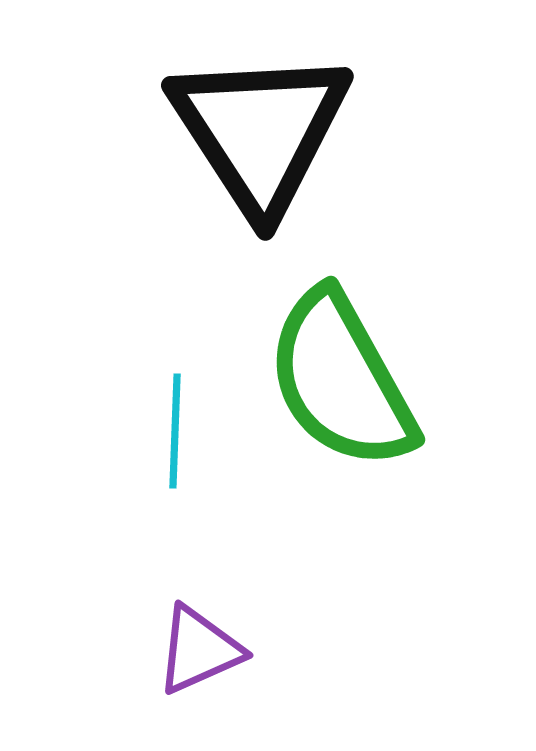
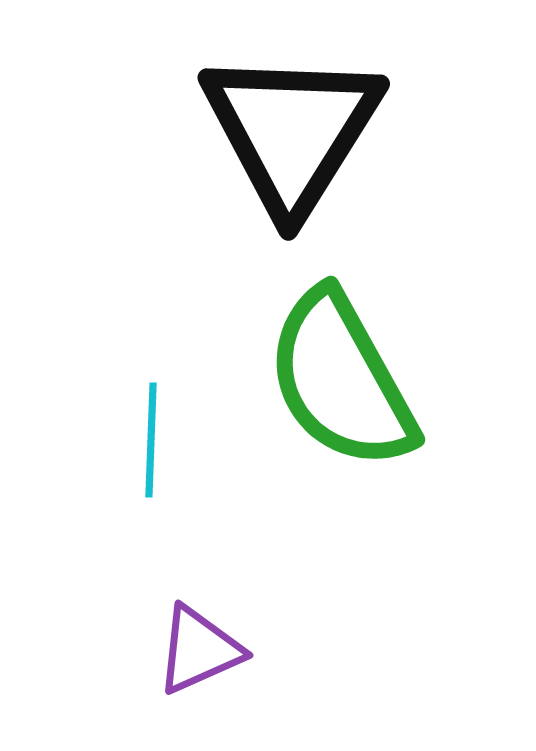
black triangle: moved 32 px right; rotated 5 degrees clockwise
cyan line: moved 24 px left, 9 px down
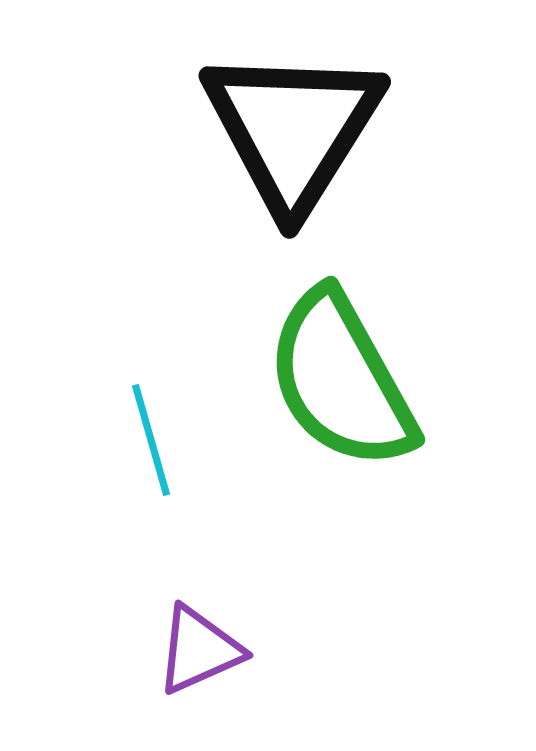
black triangle: moved 1 px right, 2 px up
cyan line: rotated 18 degrees counterclockwise
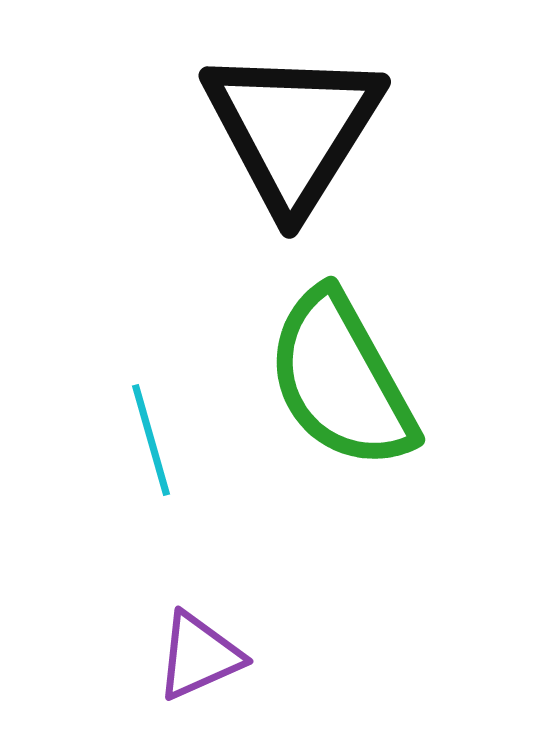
purple triangle: moved 6 px down
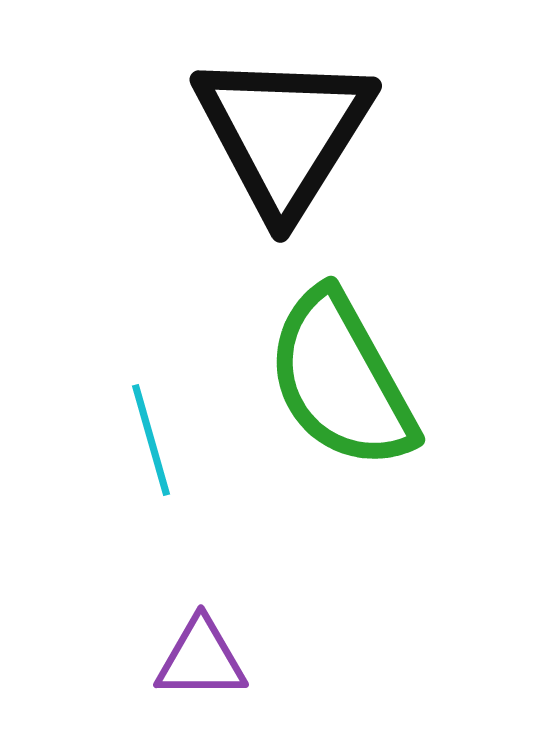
black triangle: moved 9 px left, 4 px down
purple triangle: moved 2 px right, 3 px down; rotated 24 degrees clockwise
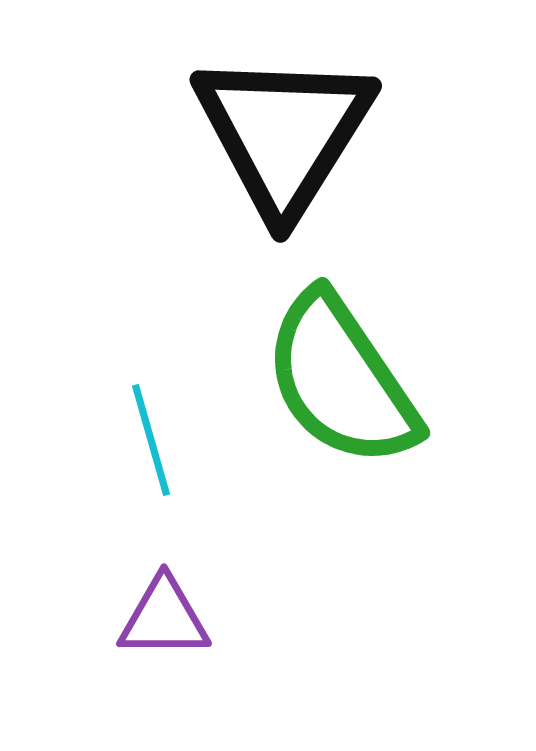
green semicircle: rotated 5 degrees counterclockwise
purple triangle: moved 37 px left, 41 px up
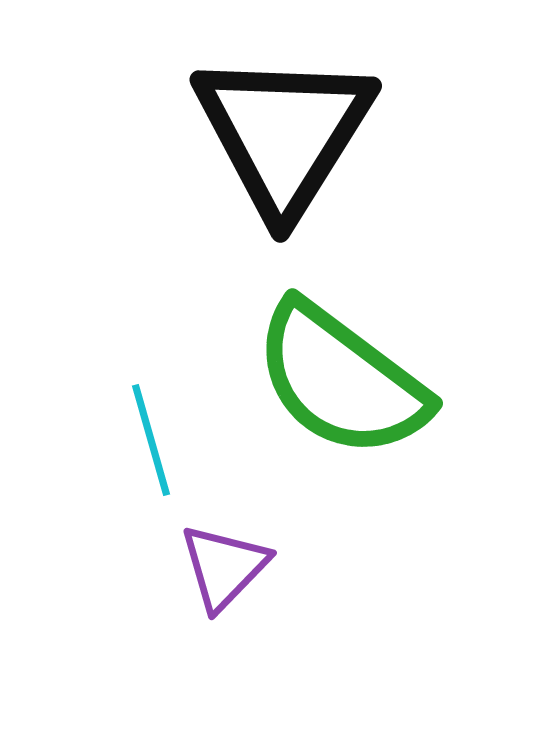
green semicircle: rotated 19 degrees counterclockwise
purple triangle: moved 60 px right, 51 px up; rotated 46 degrees counterclockwise
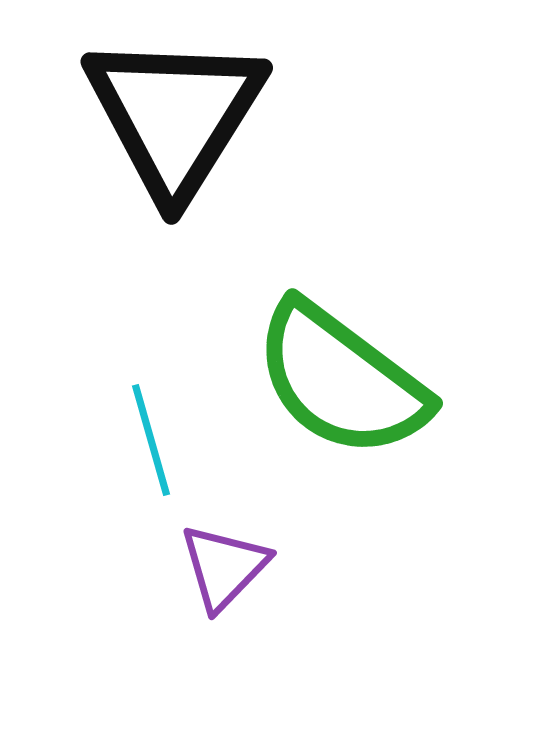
black triangle: moved 109 px left, 18 px up
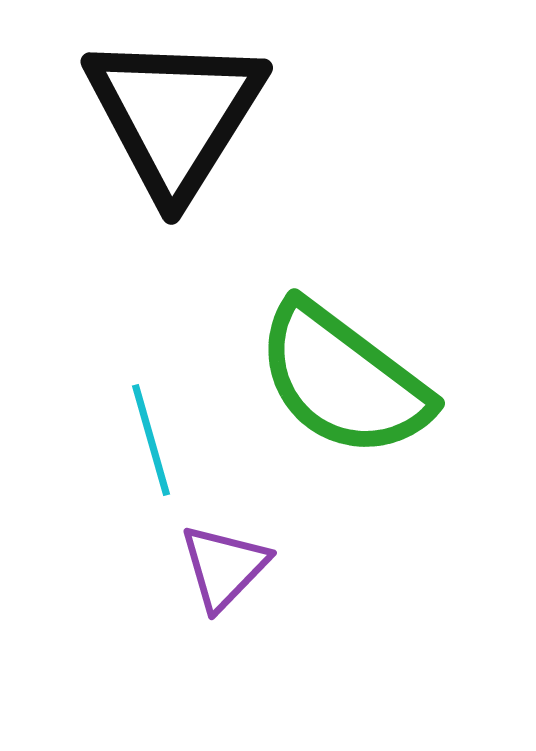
green semicircle: moved 2 px right
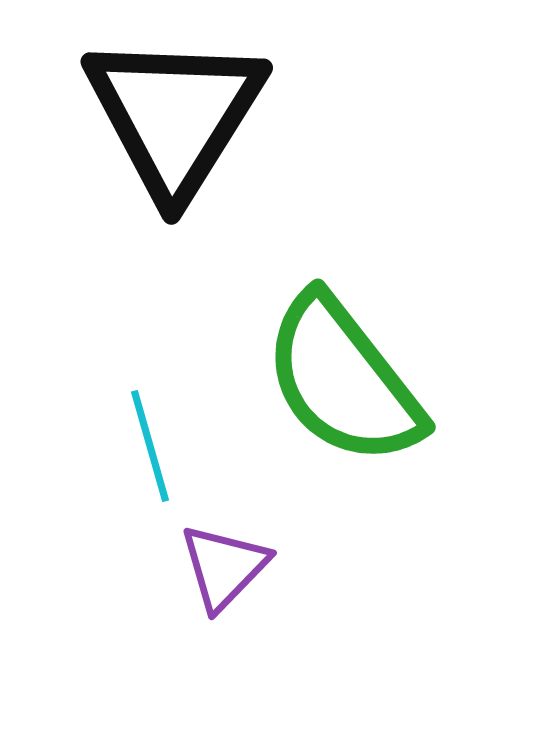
green semicircle: rotated 15 degrees clockwise
cyan line: moved 1 px left, 6 px down
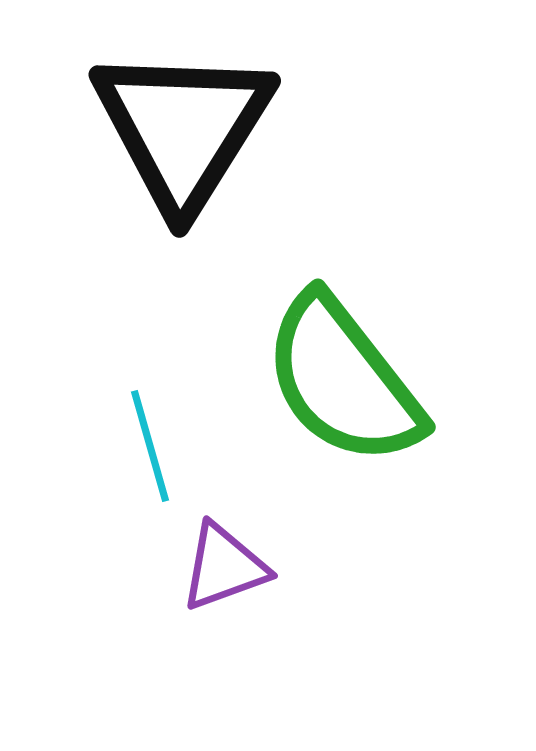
black triangle: moved 8 px right, 13 px down
purple triangle: rotated 26 degrees clockwise
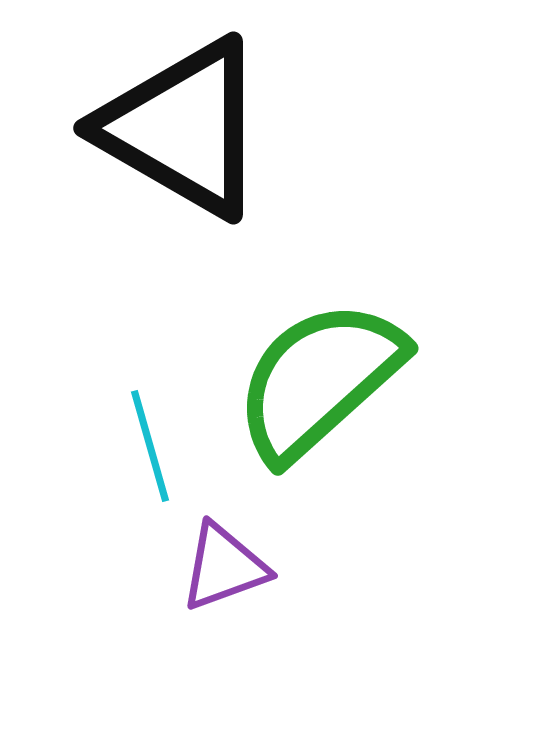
black triangle: rotated 32 degrees counterclockwise
green semicircle: moved 24 px left; rotated 86 degrees clockwise
